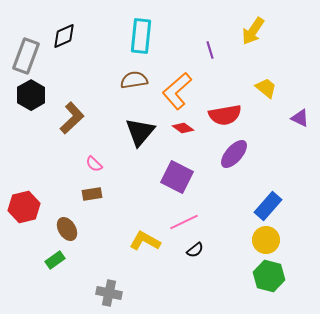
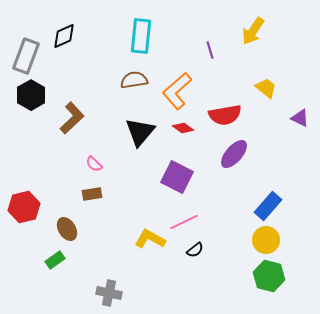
yellow L-shape: moved 5 px right, 2 px up
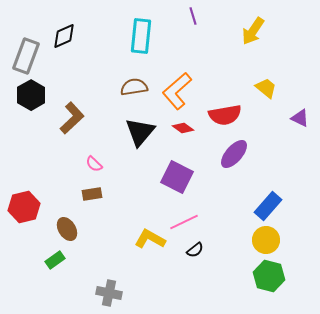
purple line: moved 17 px left, 34 px up
brown semicircle: moved 7 px down
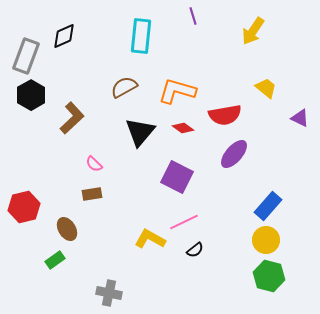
brown semicircle: moved 10 px left; rotated 20 degrees counterclockwise
orange L-shape: rotated 57 degrees clockwise
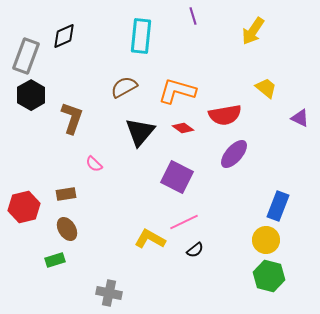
brown L-shape: rotated 28 degrees counterclockwise
brown rectangle: moved 26 px left
blue rectangle: moved 10 px right; rotated 20 degrees counterclockwise
green rectangle: rotated 18 degrees clockwise
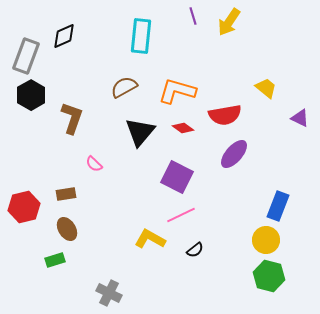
yellow arrow: moved 24 px left, 9 px up
pink line: moved 3 px left, 7 px up
gray cross: rotated 15 degrees clockwise
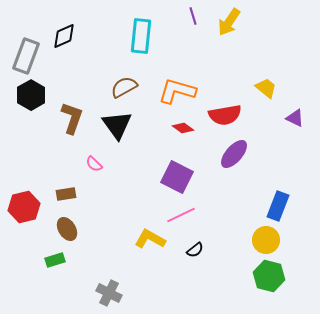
purple triangle: moved 5 px left
black triangle: moved 23 px left, 7 px up; rotated 16 degrees counterclockwise
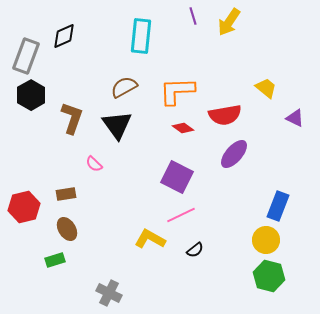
orange L-shape: rotated 18 degrees counterclockwise
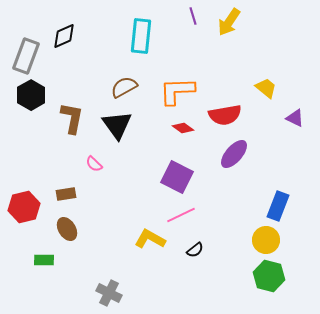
brown L-shape: rotated 8 degrees counterclockwise
green rectangle: moved 11 px left; rotated 18 degrees clockwise
